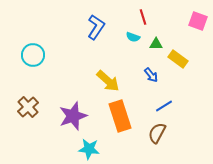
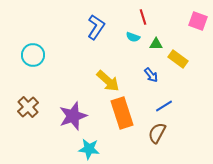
orange rectangle: moved 2 px right, 3 px up
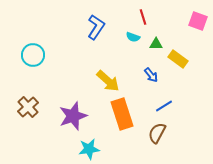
orange rectangle: moved 1 px down
cyan star: rotated 15 degrees counterclockwise
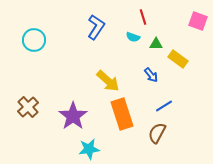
cyan circle: moved 1 px right, 15 px up
purple star: rotated 16 degrees counterclockwise
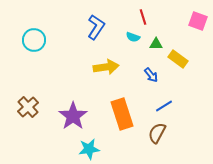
yellow arrow: moved 2 px left, 14 px up; rotated 50 degrees counterclockwise
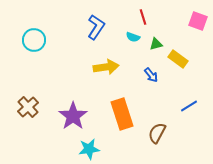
green triangle: rotated 16 degrees counterclockwise
blue line: moved 25 px right
